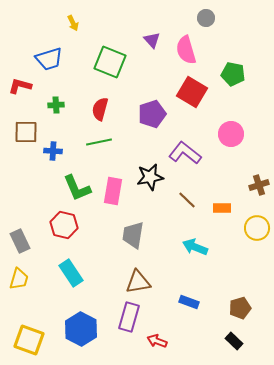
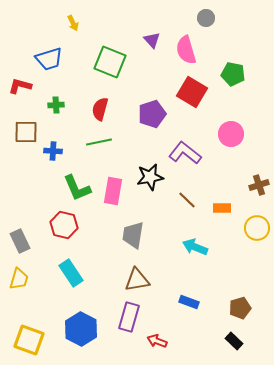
brown triangle: moved 1 px left, 2 px up
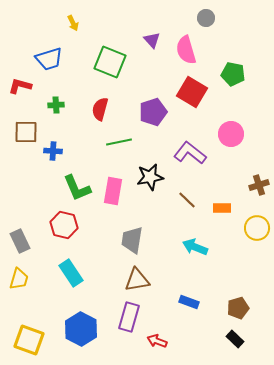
purple pentagon: moved 1 px right, 2 px up
green line: moved 20 px right
purple L-shape: moved 5 px right
gray trapezoid: moved 1 px left, 5 px down
brown pentagon: moved 2 px left
black rectangle: moved 1 px right, 2 px up
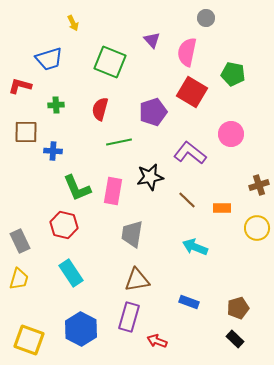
pink semicircle: moved 1 px right, 2 px down; rotated 28 degrees clockwise
gray trapezoid: moved 6 px up
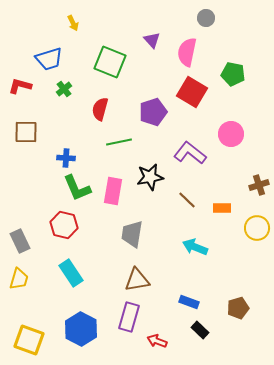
green cross: moved 8 px right, 16 px up; rotated 35 degrees counterclockwise
blue cross: moved 13 px right, 7 px down
black rectangle: moved 35 px left, 9 px up
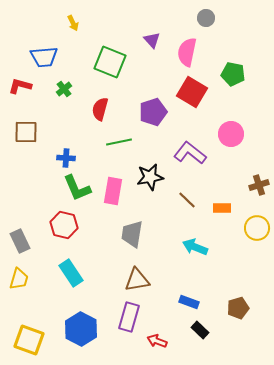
blue trapezoid: moved 5 px left, 2 px up; rotated 12 degrees clockwise
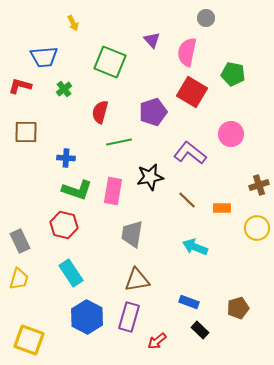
red semicircle: moved 3 px down
green L-shape: moved 2 px down; rotated 48 degrees counterclockwise
blue hexagon: moved 6 px right, 12 px up
red arrow: rotated 60 degrees counterclockwise
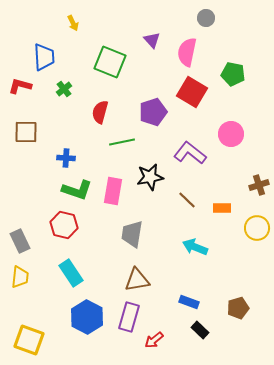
blue trapezoid: rotated 88 degrees counterclockwise
green line: moved 3 px right
yellow trapezoid: moved 1 px right, 2 px up; rotated 10 degrees counterclockwise
red arrow: moved 3 px left, 1 px up
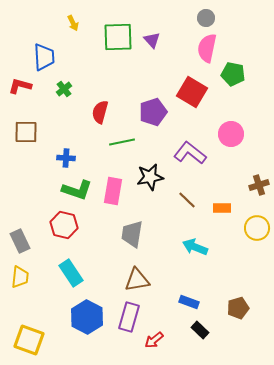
pink semicircle: moved 20 px right, 4 px up
green square: moved 8 px right, 25 px up; rotated 24 degrees counterclockwise
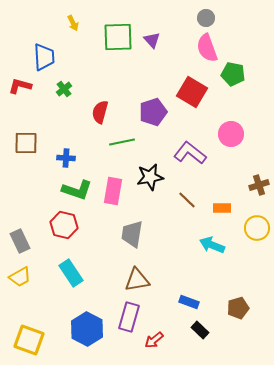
pink semicircle: rotated 32 degrees counterclockwise
brown square: moved 11 px down
cyan arrow: moved 17 px right, 2 px up
yellow trapezoid: rotated 55 degrees clockwise
blue hexagon: moved 12 px down
